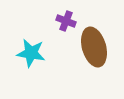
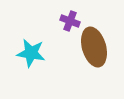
purple cross: moved 4 px right
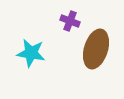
brown ellipse: moved 2 px right, 2 px down; rotated 33 degrees clockwise
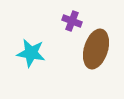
purple cross: moved 2 px right
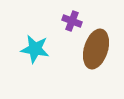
cyan star: moved 4 px right, 4 px up
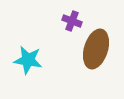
cyan star: moved 7 px left, 11 px down
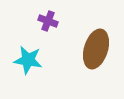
purple cross: moved 24 px left
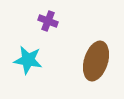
brown ellipse: moved 12 px down
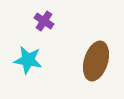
purple cross: moved 4 px left; rotated 12 degrees clockwise
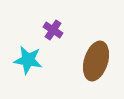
purple cross: moved 9 px right, 9 px down
